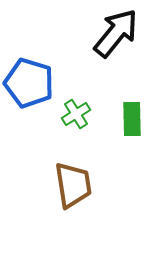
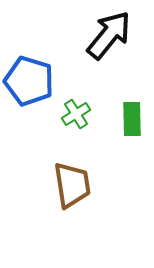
black arrow: moved 7 px left, 2 px down
blue pentagon: moved 2 px up
brown trapezoid: moved 1 px left
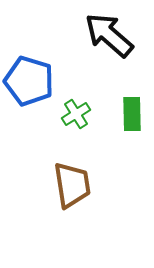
black arrow: rotated 88 degrees counterclockwise
green rectangle: moved 5 px up
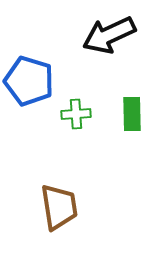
black arrow: rotated 66 degrees counterclockwise
green cross: rotated 28 degrees clockwise
brown trapezoid: moved 13 px left, 22 px down
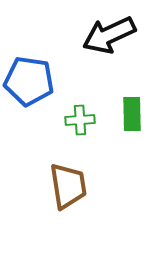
blue pentagon: rotated 9 degrees counterclockwise
green cross: moved 4 px right, 6 px down
brown trapezoid: moved 9 px right, 21 px up
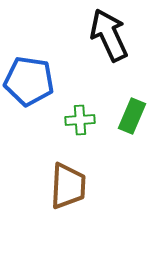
black arrow: rotated 90 degrees clockwise
green rectangle: moved 2 px down; rotated 24 degrees clockwise
brown trapezoid: rotated 12 degrees clockwise
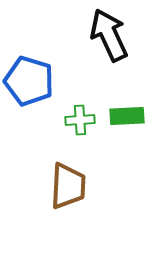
blue pentagon: rotated 9 degrees clockwise
green rectangle: moved 5 px left; rotated 64 degrees clockwise
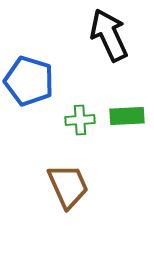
brown trapezoid: rotated 27 degrees counterclockwise
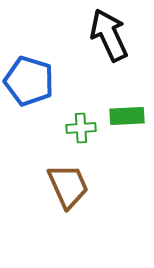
green cross: moved 1 px right, 8 px down
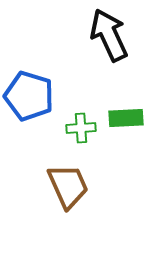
blue pentagon: moved 15 px down
green rectangle: moved 1 px left, 2 px down
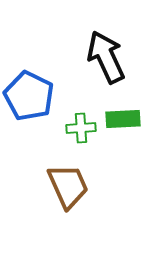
black arrow: moved 3 px left, 22 px down
blue pentagon: rotated 9 degrees clockwise
green rectangle: moved 3 px left, 1 px down
